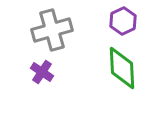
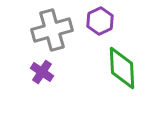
purple hexagon: moved 23 px left
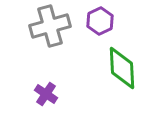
gray cross: moved 2 px left, 4 px up
purple cross: moved 4 px right, 22 px down
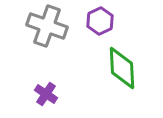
gray cross: moved 3 px left; rotated 36 degrees clockwise
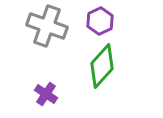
green diamond: moved 20 px left, 2 px up; rotated 45 degrees clockwise
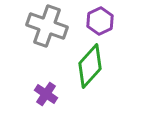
green diamond: moved 12 px left
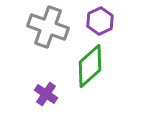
gray cross: moved 1 px right, 1 px down
green diamond: rotated 6 degrees clockwise
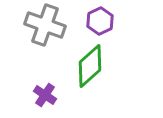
gray cross: moved 3 px left, 2 px up
purple cross: moved 1 px left, 1 px down
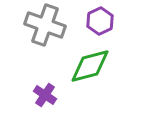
green diamond: rotated 27 degrees clockwise
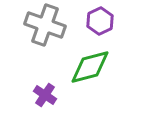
green diamond: moved 1 px down
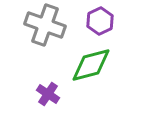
green diamond: moved 1 px right, 2 px up
purple cross: moved 3 px right, 1 px up
